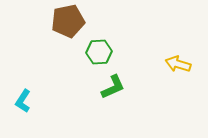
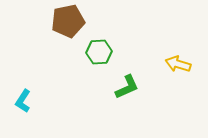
green L-shape: moved 14 px right
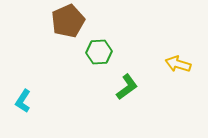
brown pentagon: rotated 12 degrees counterclockwise
green L-shape: rotated 12 degrees counterclockwise
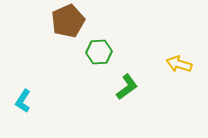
yellow arrow: moved 1 px right
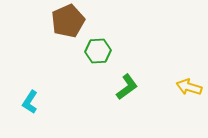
green hexagon: moved 1 px left, 1 px up
yellow arrow: moved 10 px right, 23 px down
cyan L-shape: moved 7 px right, 1 px down
